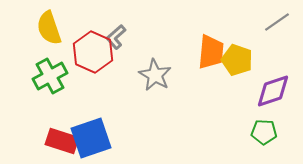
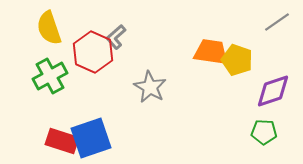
orange trapezoid: rotated 87 degrees counterclockwise
gray star: moved 5 px left, 12 px down
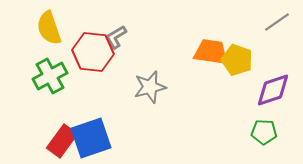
gray L-shape: rotated 10 degrees clockwise
red hexagon: rotated 18 degrees counterclockwise
gray star: rotated 28 degrees clockwise
purple diamond: moved 1 px up
red rectangle: rotated 72 degrees counterclockwise
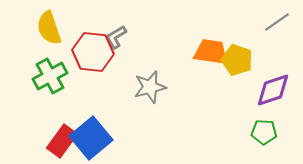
blue square: rotated 21 degrees counterclockwise
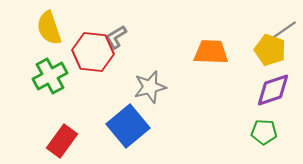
gray line: moved 7 px right, 8 px down
orange trapezoid: rotated 6 degrees counterclockwise
yellow pentagon: moved 33 px right, 10 px up
blue square: moved 37 px right, 12 px up
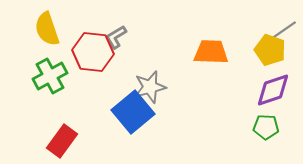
yellow semicircle: moved 2 px left, 1 px down
blue square: moved 5 px right, 14 px up
green pentagon: moved 2 px right, 5 px up
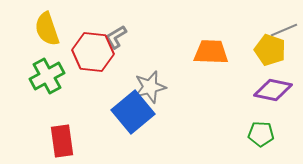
gray line: rotated 12 degrees clockwise
green cross: moved 3 px left
purple diamond: rotated 30 degrees clockwise
green pentagon: moved 5 px left, 7 px down
red rectangle: rotated 44 degrees counterclockwise
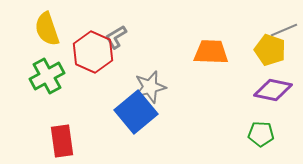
red hexagon: rotated 18 degrees clockwise
blue square: moved 3 px right
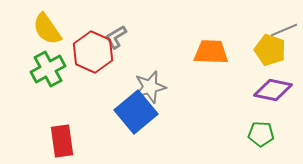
yellow semicircle: rotated 16 degrees counterclockwise
green cross: moved 1 px right, 7 px up
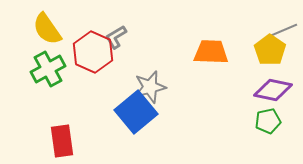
yellow pentagon: rotated 16 degrees clockwise
green pentagon: moved 7 px right, 13 px up; rotated 15 degrees counterclockwise
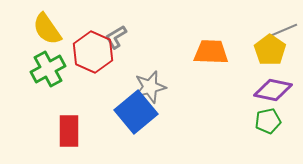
red rectangle: moved 7 px right, 10 px up; rotated 8 degrees clockwise
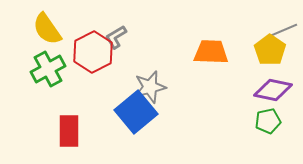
red hexagon: rotated 9 degrees clockwise
